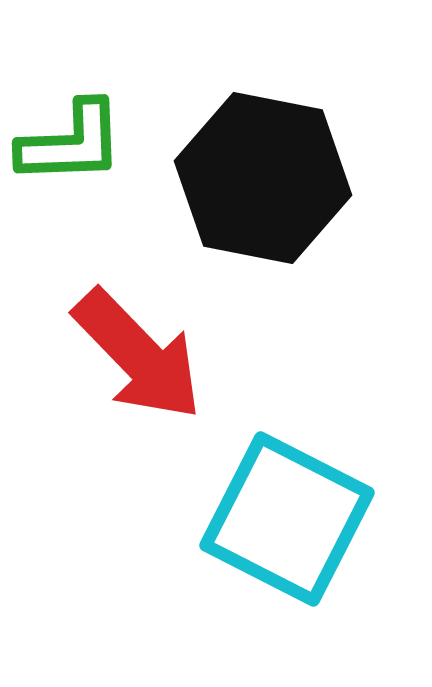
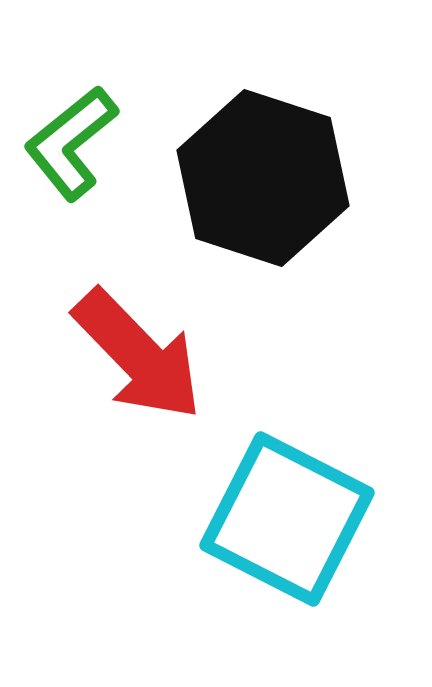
green L-shape: rotated 143 degrees clockwise
black hexagon: rotated 7 degrees clockwise
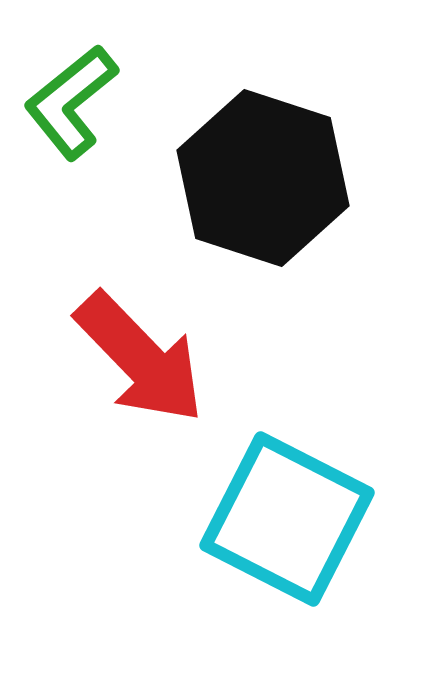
green L-shape: moved 41 px up
red arrow: moved 2 px right, 3 px down
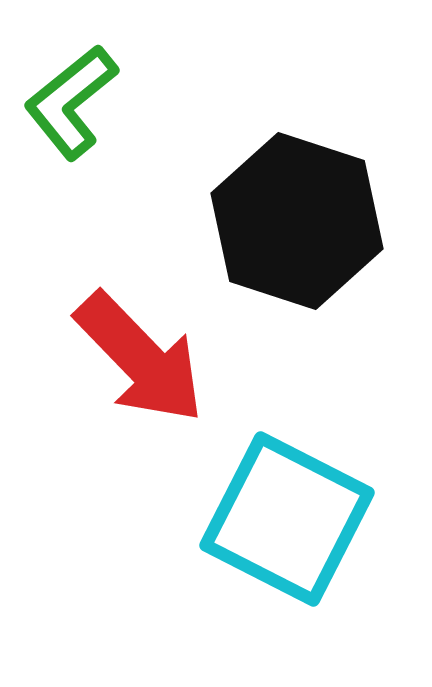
black hexagon: moved 34 px right, 43 px down
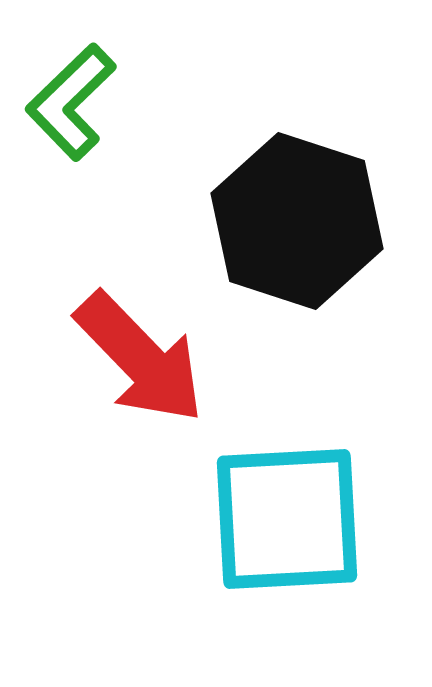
green L-shape: rotated 5 degrees counterclockwise
cyan square: rotated 30 degrees counterclockwise
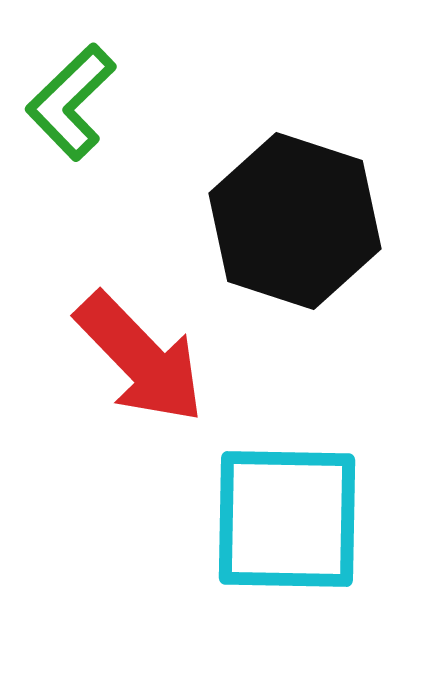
black hexagon: moved 2 px left
cyan square: rotated 4 degrees clockwise
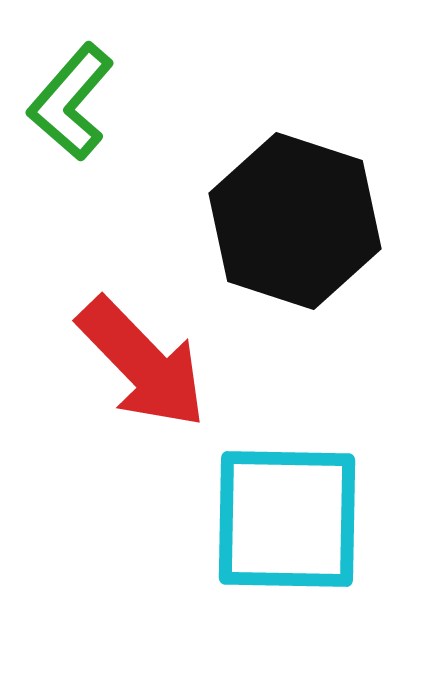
green L-shape: rotated 5 degrees counterclockwise
red arrow: moved 2 px right, 5 px down
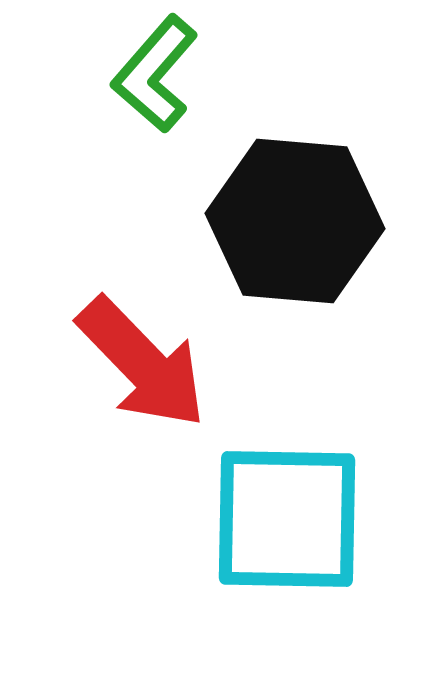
green L-shape: moved 84 px right, 28 px up
black hexagon: rotated 13 degrees counterclockwise
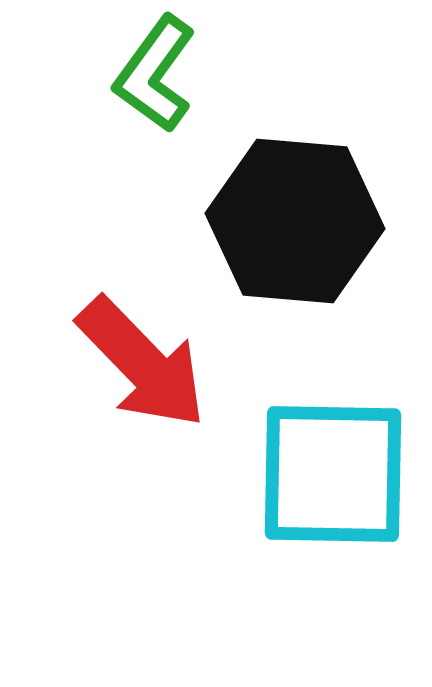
green L-shape: rotated 5 degrees counterclockwise
cyan square: moved 46 px right, 45 px up
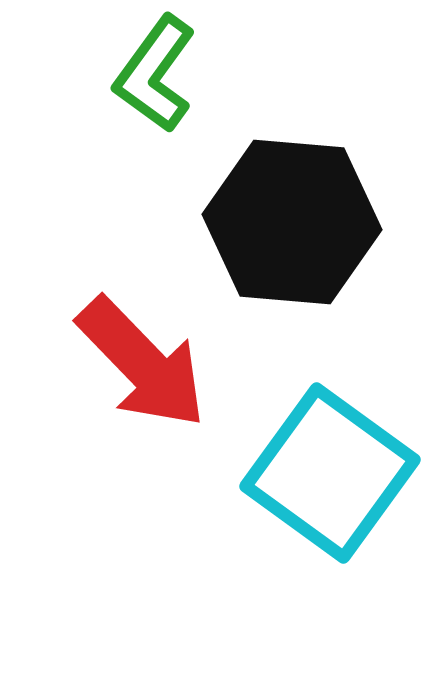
black hexagon: moved 3 px left, 1 px down
cyan square: moved 3 px left, 1 px up; rotated 35 degrees clockwise
